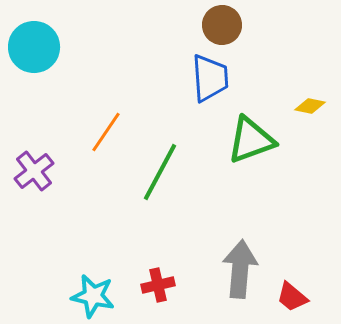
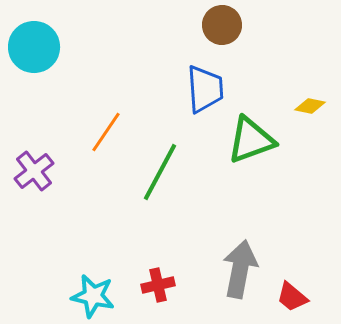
blue trapezoid: moved 5 px left, 11 px down
gray arrow: rotated 6 degrees clockwise
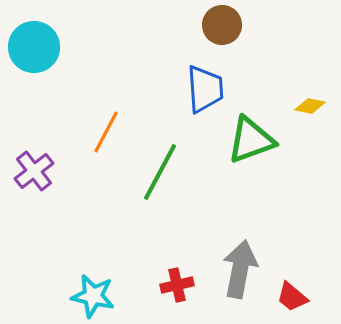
orange line: rotated 6 degrees counterclockwise
red cross: moved 19 px right
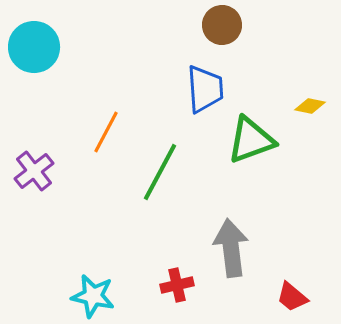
gray arrow: moved 9 px left, 21 px up; rotated 18 degrees counterclockwise
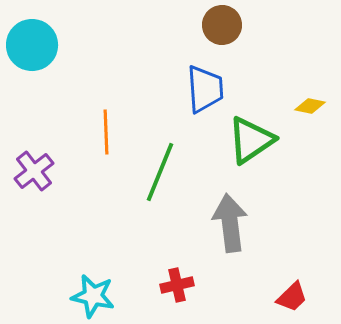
cyan circle: moved 2 px left, 2 px up
orange line: rotated 30 degrees counterclockwise
green triangle: rotated 14 degrees counterclockwise
green line: rotated 6 degrees counterclockwise
gray arrow: moved 1 px left, 25 px up
red trapezoid: rotated 84 degrees counterclockwise
